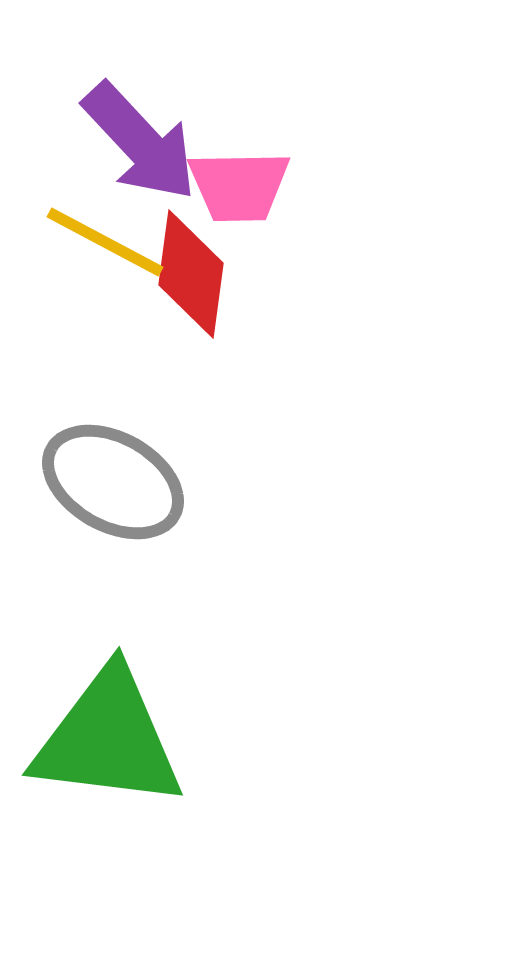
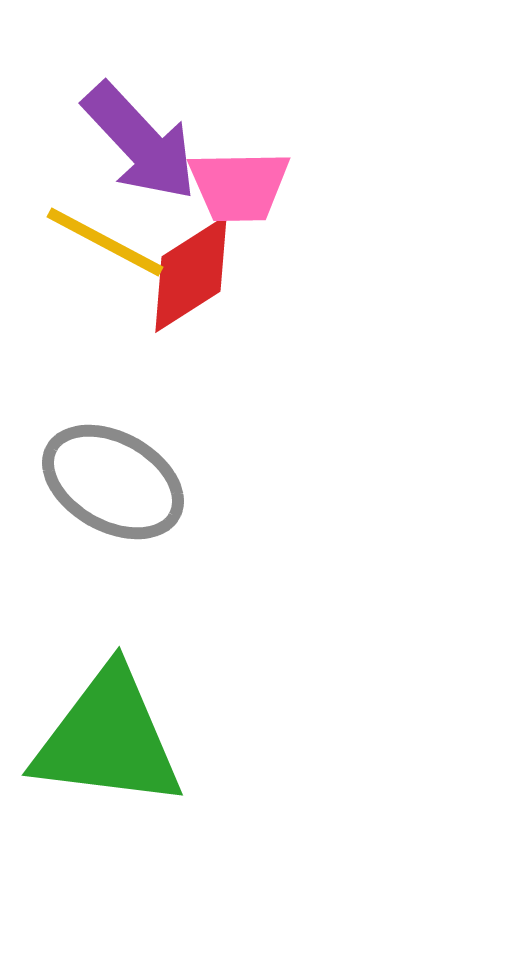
red diamond: rotated 50 degrees clockwise
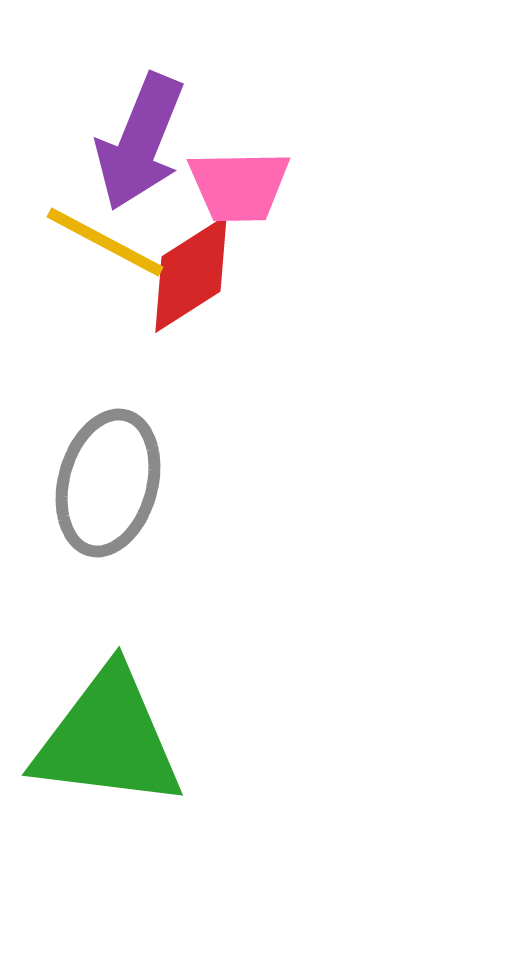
purple arrow: rotated 65 degrees clockwise
gray ellipse: moved 5 px left, 1 px down; rotated 76 degrees clockwise
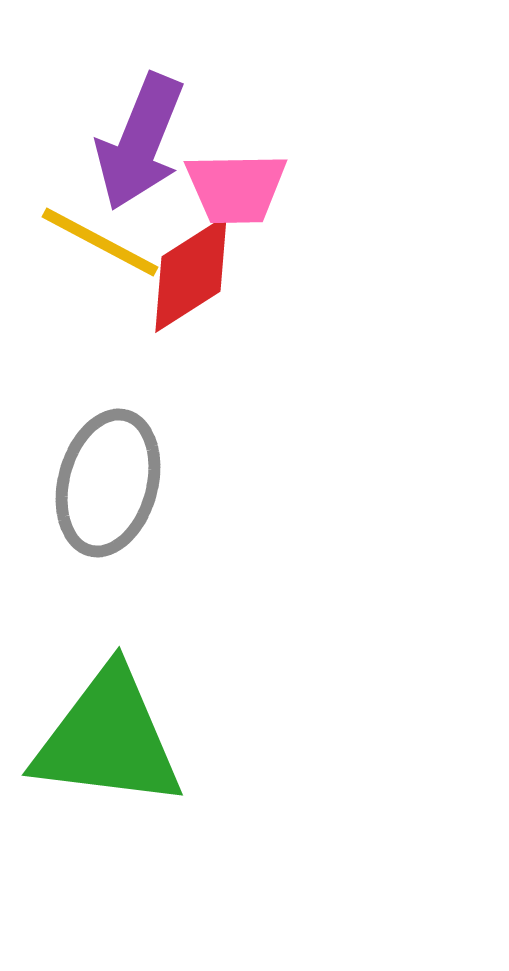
pink trapezoid: moved 3 px left, 2 px down
yellow line: moved 5 px left
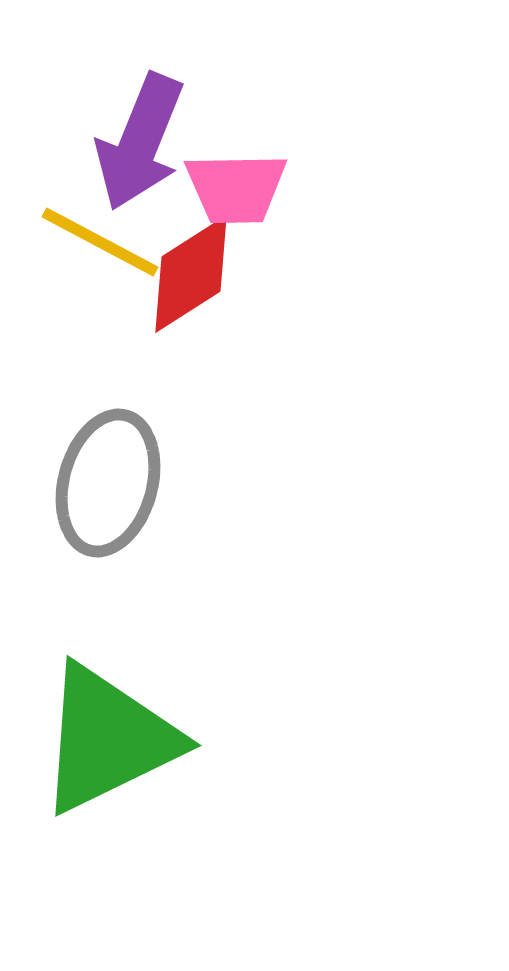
green triangle: rotated 33 degrees counterclockwise
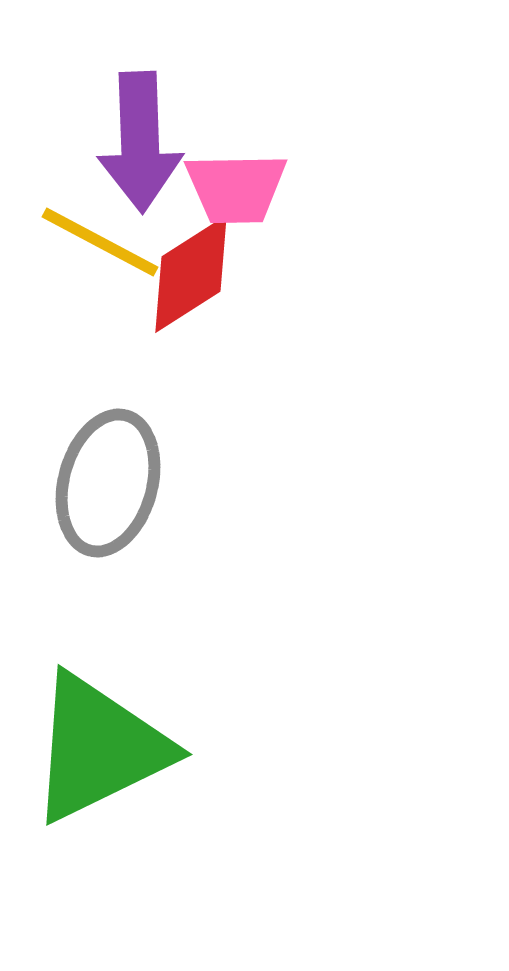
purple arrow: rotated 24 degrees counterclockwise
green triangle: moved 9 px left, 9 px down
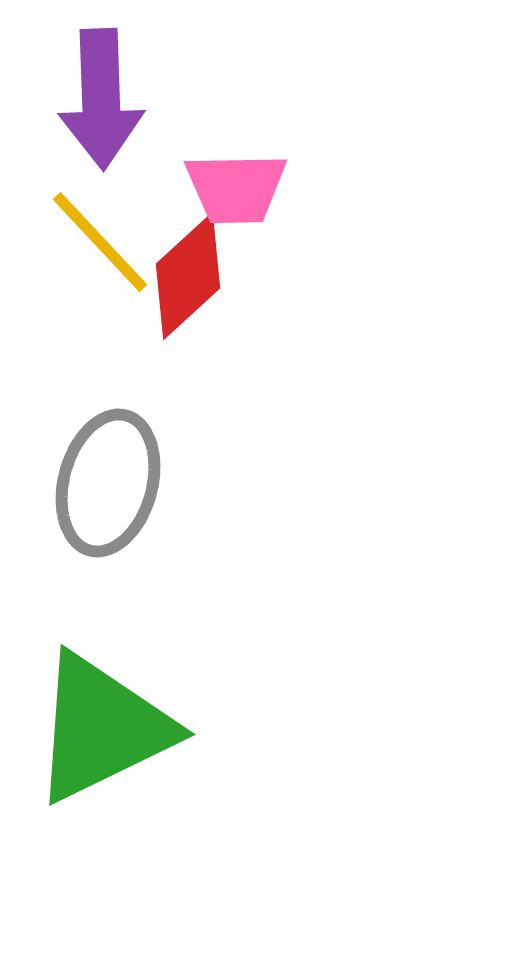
purple arrow: moved 39 px left, 43 px up
yellow line: rotated 19 degrees clockwise
red diamond: moved 3 px left, 2 px down; rotated 10 degrees counterclockwise
green triangle: moved 3 px right, 20 px up
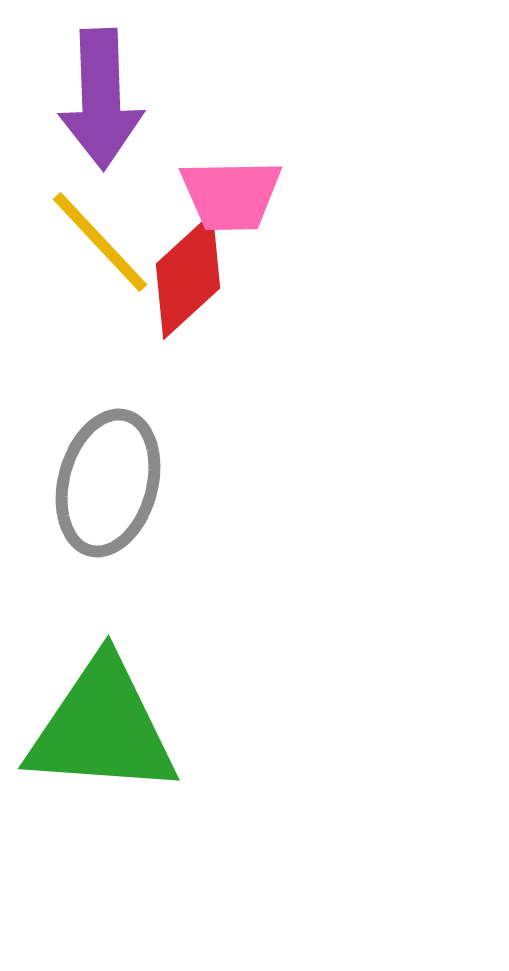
pink trapezoid: moved 5 px left, 7 px down
green triangle: rotated 30 degrees clockwise
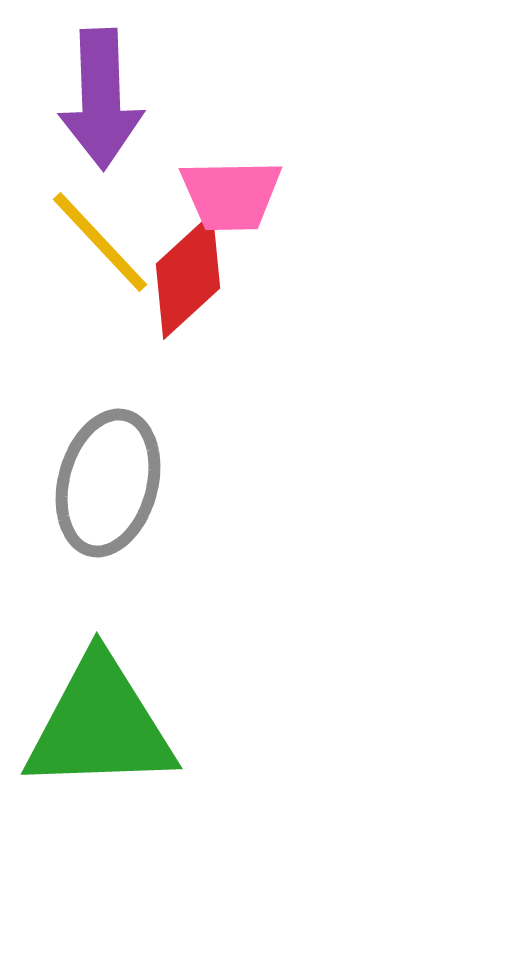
green triangle: moved 2 px left, 3 px up; rotated 6 degrees counterclockwise
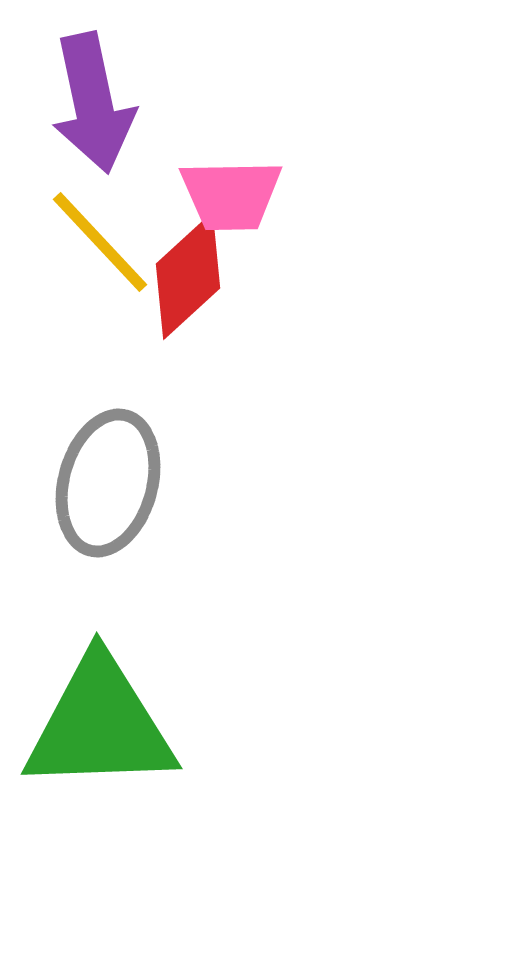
purple arrow: moved 8 px left, 4 px down; rotated 10 degrees counterclockwise
